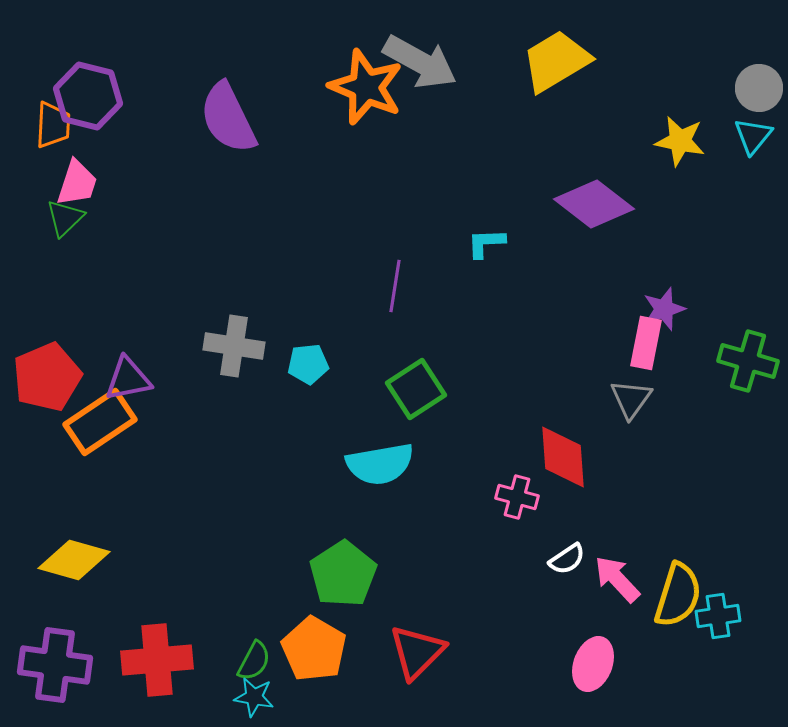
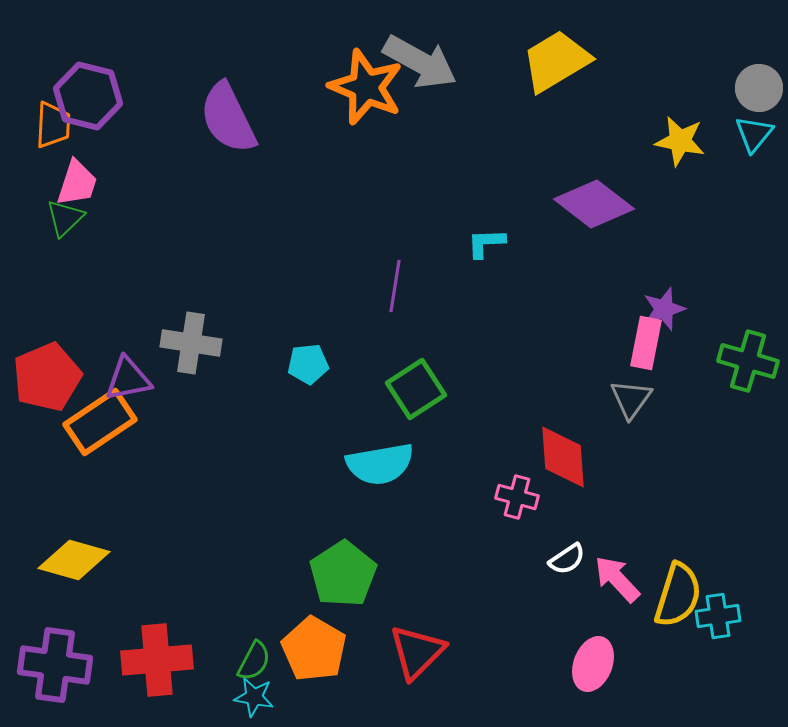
cyan triangle: moved 1 px right, 2 px up
gray cross: moved 43 px left, 3 px up
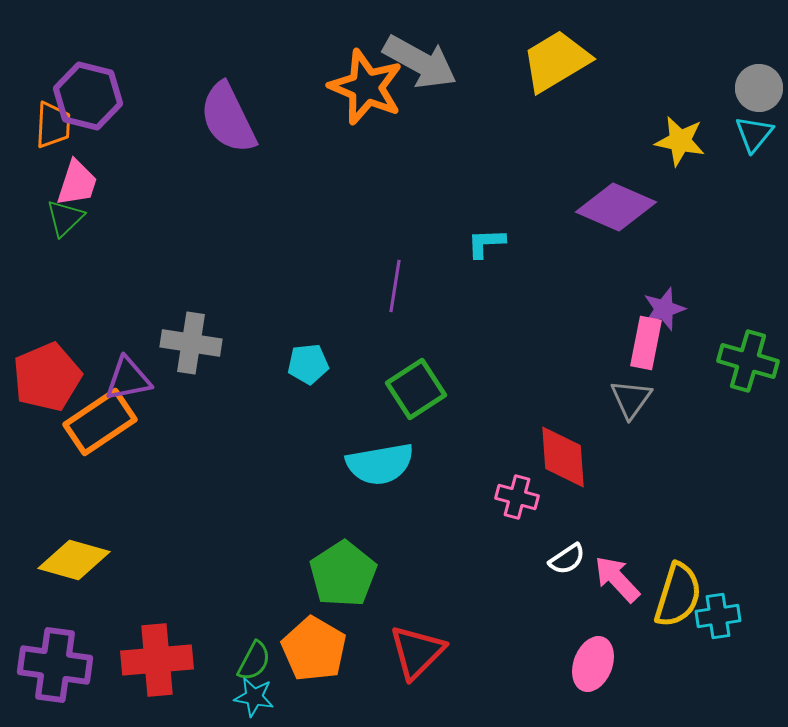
purple diamond: moved 22 px right, 3 px down; rotated 14 degrees counterclockwise
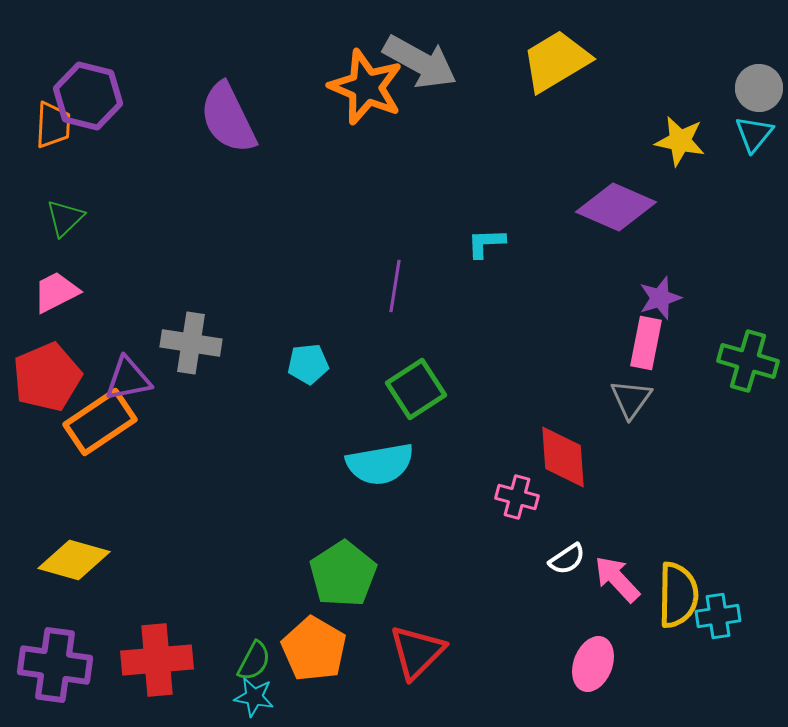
pink trapezoid: moved 21 px left, 109 px down; rotated 135 degrees counterclockwise
purple star: moved 4 px left, 11 px up
yellow semicircle: rotated 16 degrees counterclockwise
